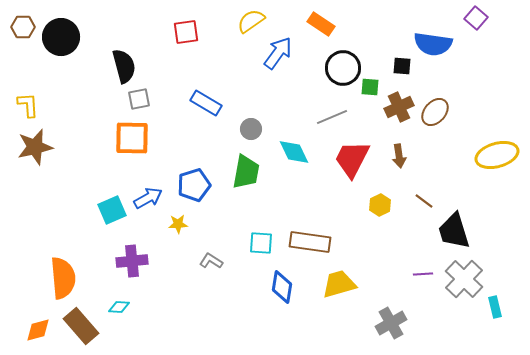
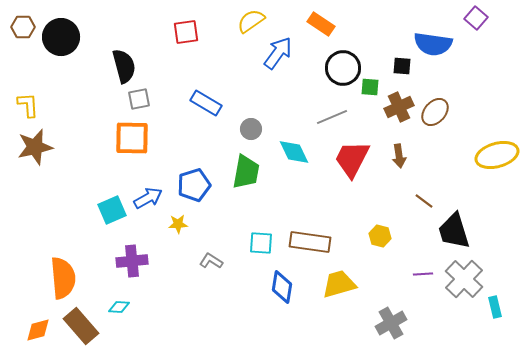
yellow hexagon at (380, 205): moved 31 px down; rotated 20 degrees counterclockwise
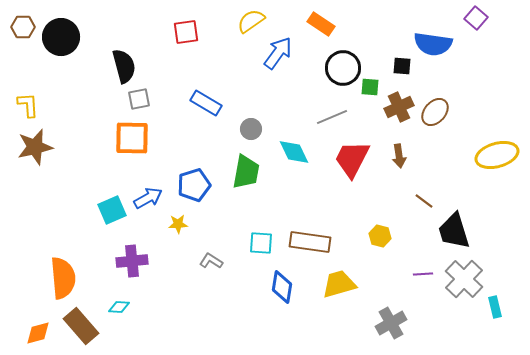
orange diamond at (38, 330): moved 3 px down
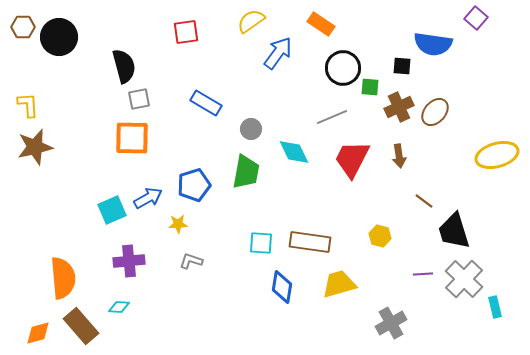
black circle at (61, 37): moved 2 px left
purple cross at (132, 261): moved 3 px left
gray L-shape at (211, 261): moved 20 px left; rotated 15 degrees counterclockwise
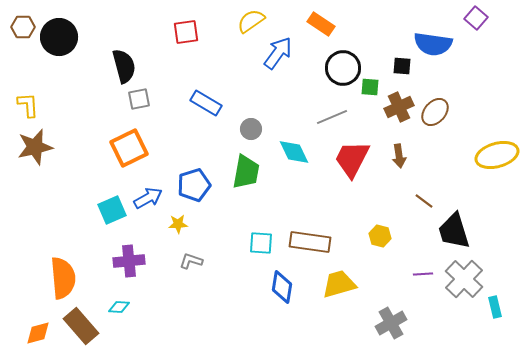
orange square at (132, 138): moved 3 px left, 10 px down; rotated 27 degrees counterclockwise
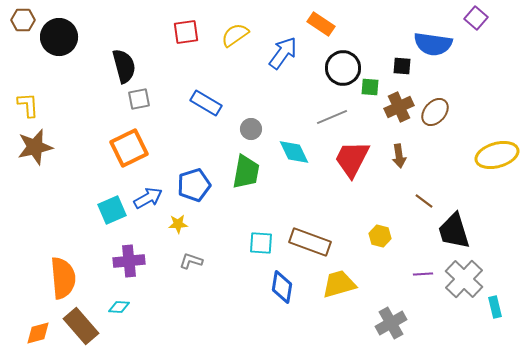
yellow semicircle at (251, 21): moved 16 px left, 14 px down
brown hexagon at (23, 27): moved 7 px up
blue arrow at (278, 53): moved 5 px right
brown rectangle at (310, 242): rotated 12 degrees clockwise
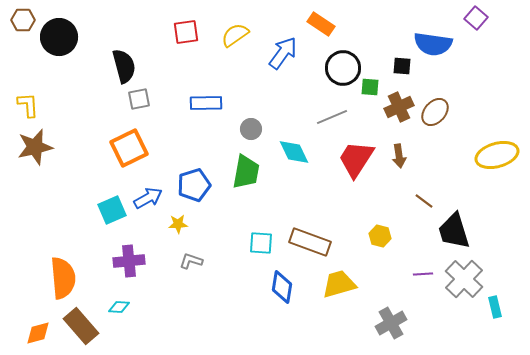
blue rectangle at (206, 103): rotated 32 degrees counterclockwise
red trapezoid at (352, 159): moved 4 px right; rotated 6 degrees clockwise
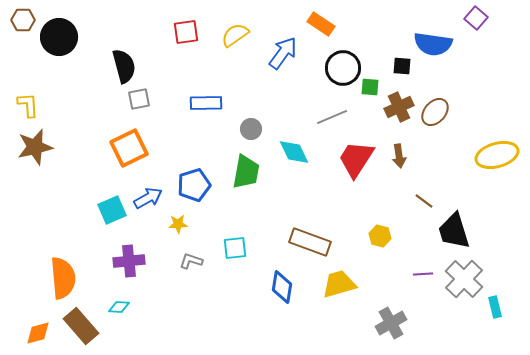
cyan square at (261, 243): moved 26 px left, 5 px down; rotated 10 degrees counterclockwise
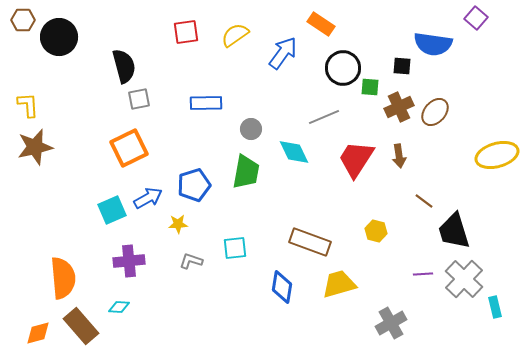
gray line at (332, 117): moved 8 px left
yellow hexagon at (380, 236): moved 4 px left, 5 px up
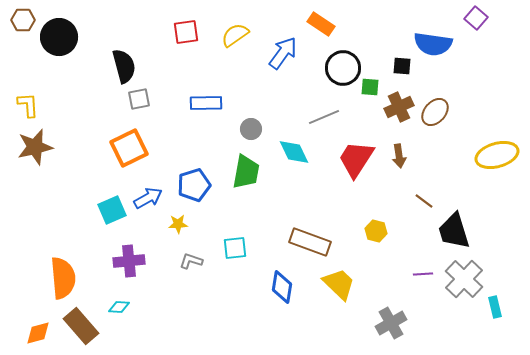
yellow trapezoid at (339, 284): rotated 60 degrees clockwise
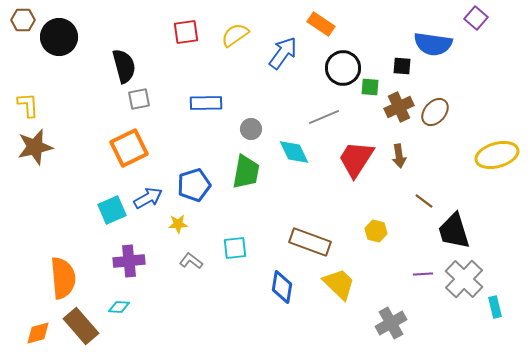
gray L-shape at (191, 261): rotated 20 degrees clockwise
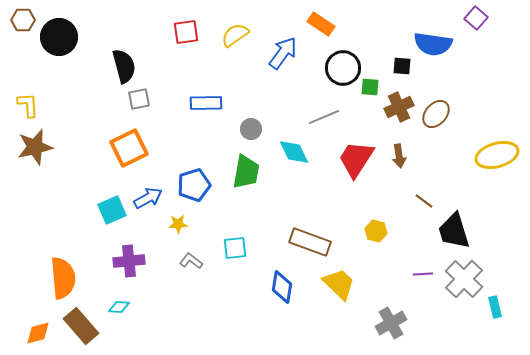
brown ellipse at (435, 112): moved 1 px right, 2 px down
